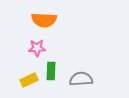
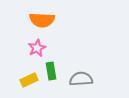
orange semicircle: moved 2 px left
pink star: rotated 24 degrees counterclockwise
green rectangle: rotated 12 degrees counterclockwise
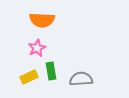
yellow rectangle: moved 3 px up
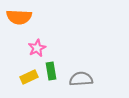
orange semicircle: moved 23 px left, 3 px up
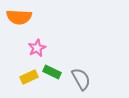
green rectangle: moved 1 px right, 1 px down; rotated 54 degrees counterclockwise
gray semicircle: rotated 65 degrees clockwise
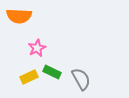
orange semicircle: moved 1 px up
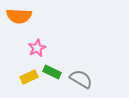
gray semicircle: rotated 30 degrees counterclockwise
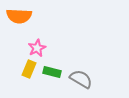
green rectangle: rotated 12 degrees counterclockwise
yellow rectangle: moved 8 px up; rotated 42 degrees counterclockwise
